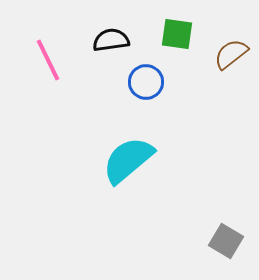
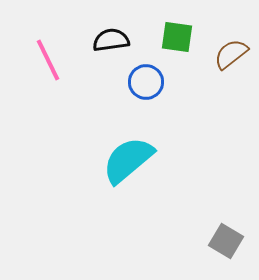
green square: moved 3 px down
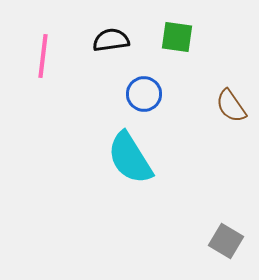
brown semicircle: moved 52 px down; rotated 87 degrees counterclockwise
pink line: moved 5 px left, 4 px up; rotated 33 degrees clockwise
blue circle: moved 2 px left, 12 px down
cyan semicircle: moved 2 px right, 2 px up; rotated 82 degrees counterclockwise
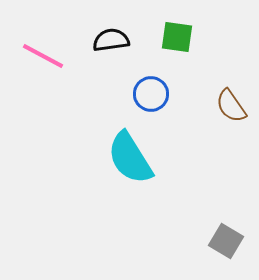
pink line: rotated 69 degrees counterclockwise
blue circle: moved 7 px right
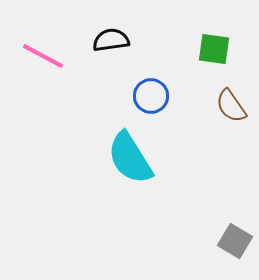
green square: moved 37 px right, 12 px down
blue circle: moved 2 px down
gray square: moved 9 px right
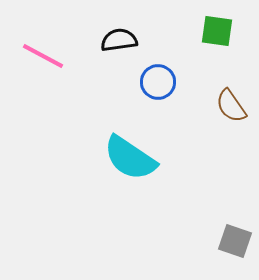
black semicircle: moved 8 px right
green square: moved 3 px right, 18 px up
blue circle: moved 7 px right, 14 px up
cyan semicircle: rotated 24 degrees counterclockwise
gray square: rotated 12 degrees counterclockwise
